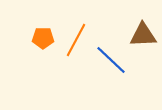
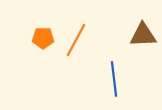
blue line: moved 3 px right, 19 px down; rotated 40 degrees clockwise
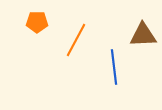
orange pentagon: moved 6 px left, 16 px up
blue line: moved 12 px up
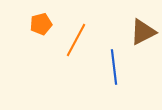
orange pentagon: moved 4 px right, 2 px down; rotated 15 degrees counterclockwise
brown triangle: moved 3 px up; rotated 24 degrees counterclockwise
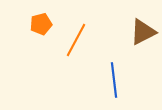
blue line: moved 13 px down
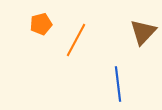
brown triangle: rotated 20 degrees counterclockwise
blue line: moved 4 px right, 4 px down
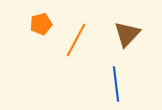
brown triangle: moved 16 px left, 2 px down
blue line: moved 2 px left
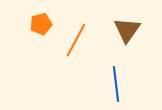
brown triangle: moved 4 px up; rotated 8 degrees counterclockwise
